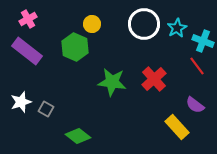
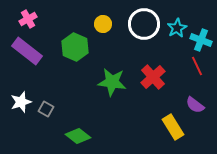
yellow circle: moved 11 px right
cyan cross: moved 2 px left, 1 px up
red line: rotated 12 degrees clockwise
red cross: moved 1 px left, 2 px up
yellow rectangle: moved 4 px left; rotated 10 degrees clockwise
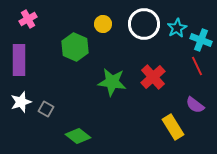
purple rectangle: moved 8 px left, 9 px down; rotated 52 degrees clockwise
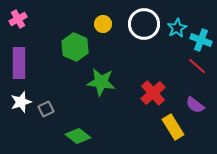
pink cross: moved 10 px left
purple rectangle: moved 3 px down
red line: rotated 24 degrees counterclockwise
red cross: moved 16 px down
green star: moved 11 px left
gray square: rotated 35 degrees clockwise
